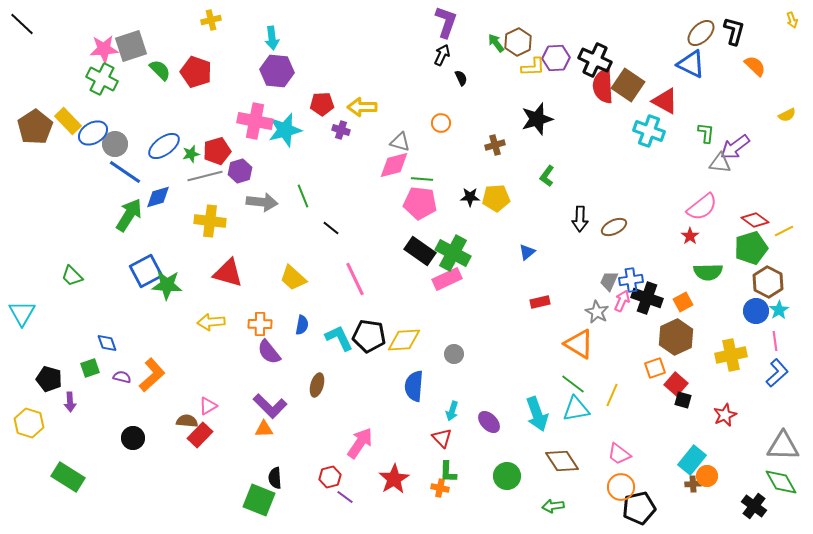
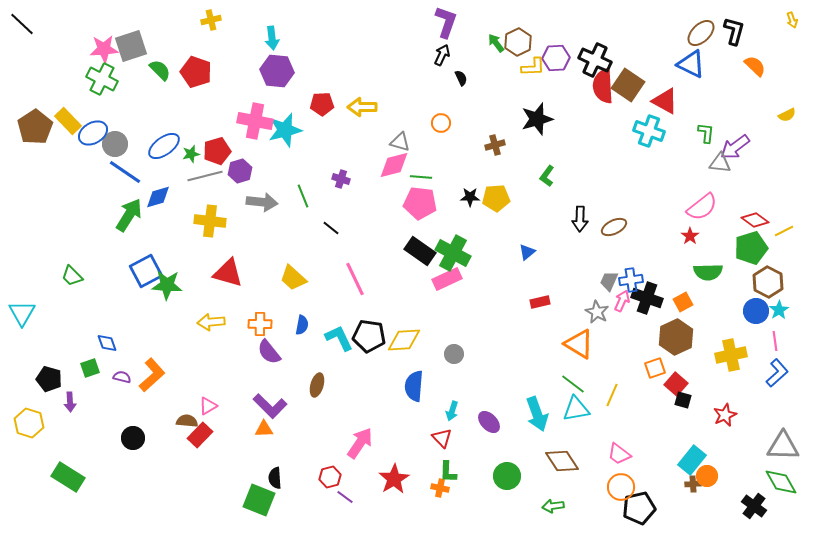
purple cross at (341, 130): moved 49 px down
green line at (422, 179): moved 1 px left, 2 px up
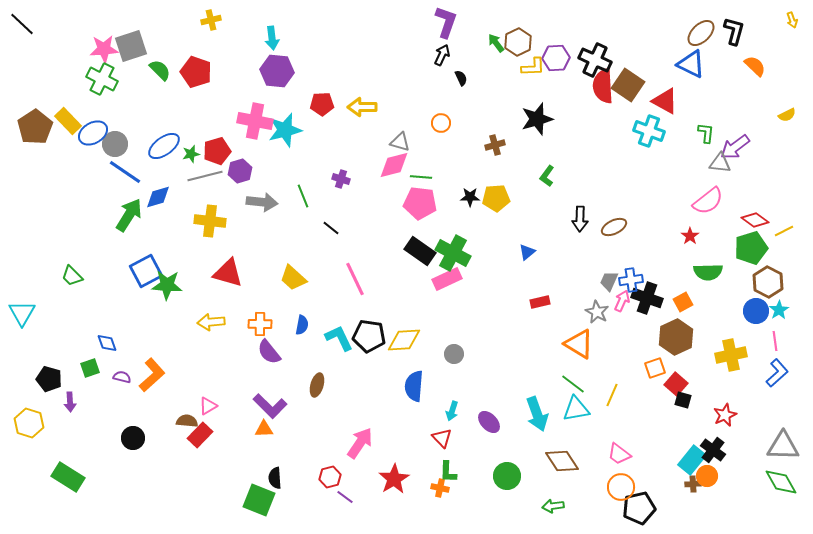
pink semicircle at (702, 207): moved 6 px right, 6 px up
black cross at (754, 506): moved 41 px left, 56 px up
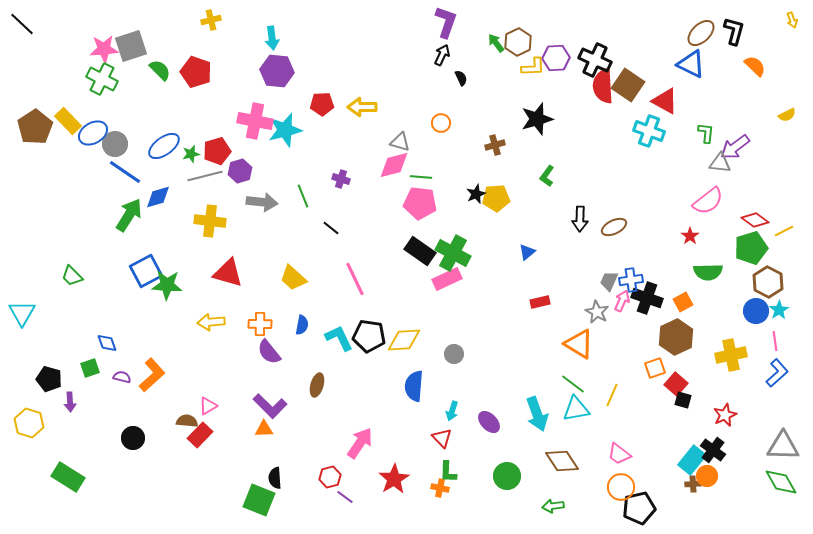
black star at (470, 197): moved 6 px right, 3 px up; rotated 24 degrees counterclockwise
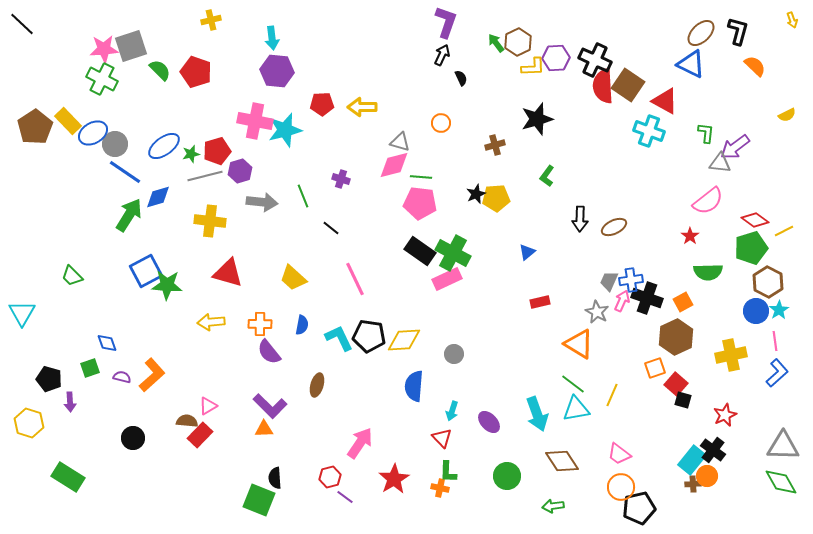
black L-shape at (734, 31): moved 4 px right
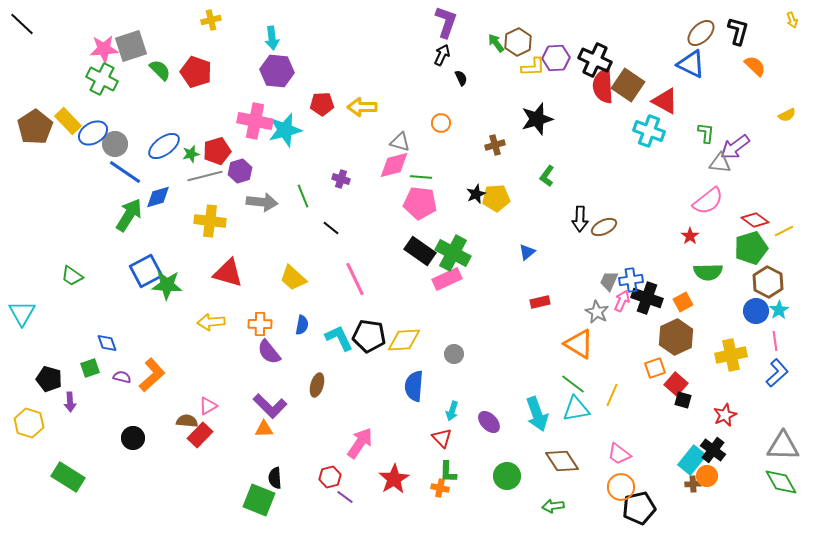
brown ellipse at (614, 227): moved 10 px left
green trapezoid at (72, 276): rotated 10 degrees counterclockwise
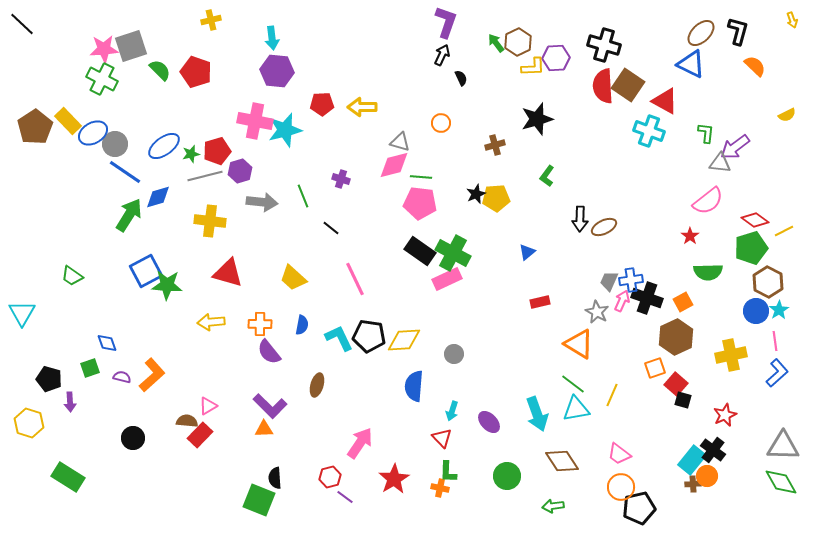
black cross at (595, 60): moved 9 px right, 15 px up; rotated 8 degrees counterclockwise
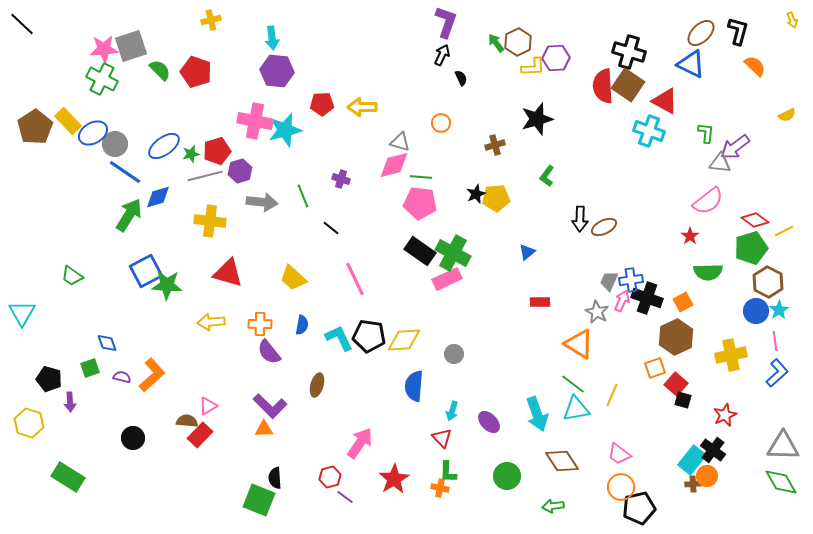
black cross at (604, 45): moved 25 px right, 7 px down
red rectangle at (540, 302): rotated 12 degrees clockwise
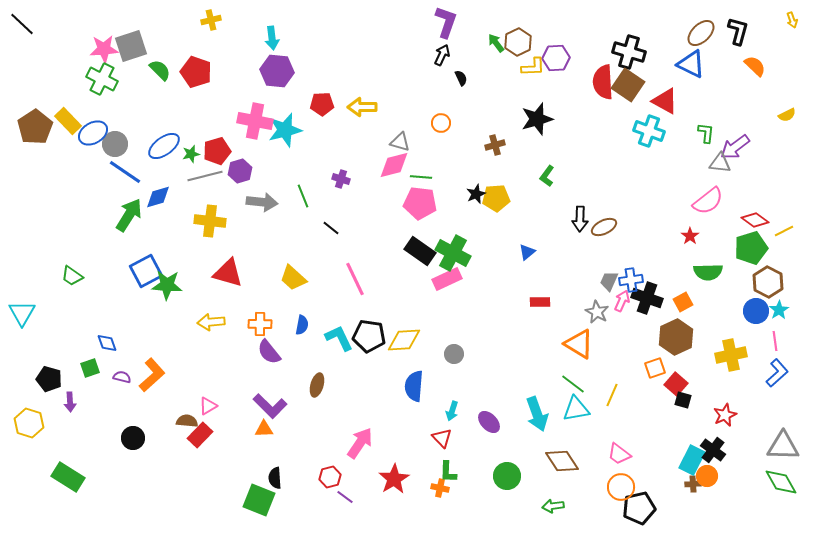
red semicircle at (603, 86): moved 4 px up
cyan rectangle at (692, 460): rotated 12 degrees counterclockwise
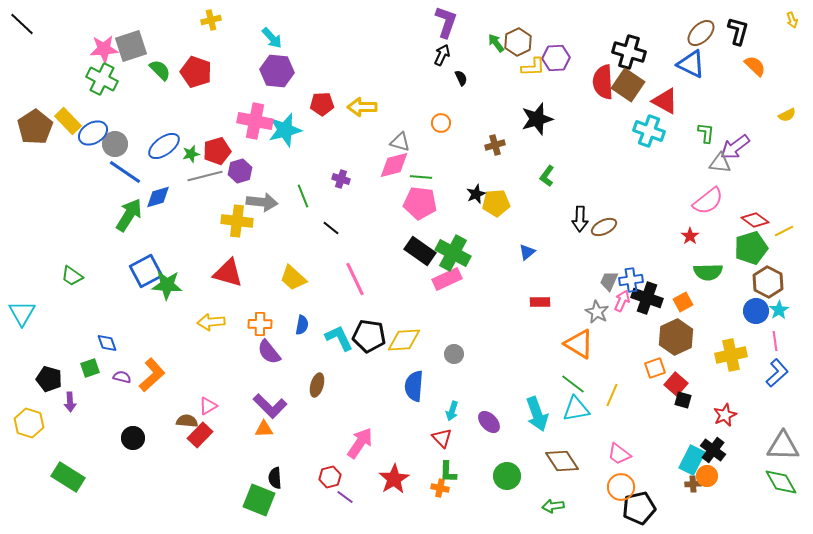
cyan arrow at (272, 38): rotated 35 degrees counterclockwise
yellow pentagon at (496, 198): moved 5 px down
yellow cross at (210, 221): moved 27 px right
